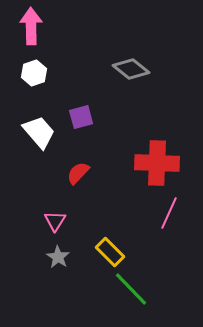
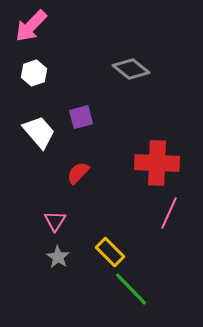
pink arrow: rotated 135 degrees counterclockwise
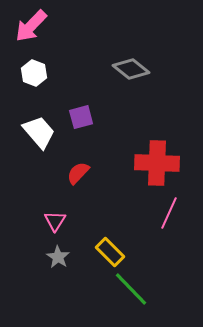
white hexagon: rotated 20 degrees counterclockwise
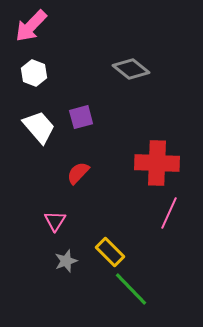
white trapezoid: moved 5 px up
gray star: moved 8 px right, 4 px down; rotated 20 degrees clockwise
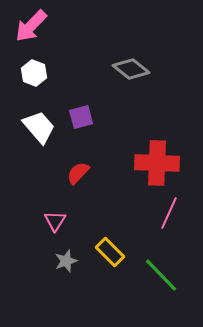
green line: moved 30 px right, 14 px up
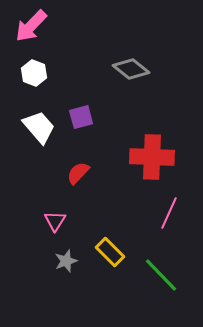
red cross: moved 5 px left, 6 px up
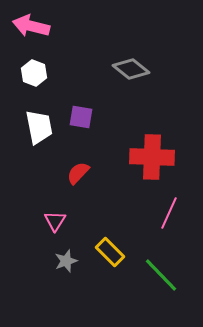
pink arrow: rotated 60 degrees clockwise
purple square: rotated 25 degrees clockwise
white trapezoid: rotated 30 degrees clockwise
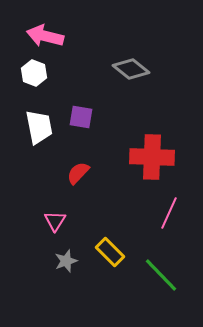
pink arrow: moved 14 px right, 10 px down
